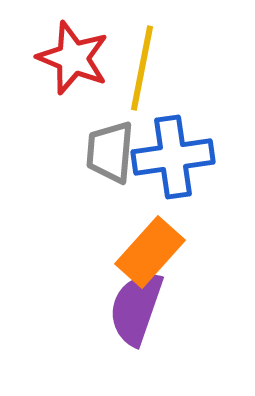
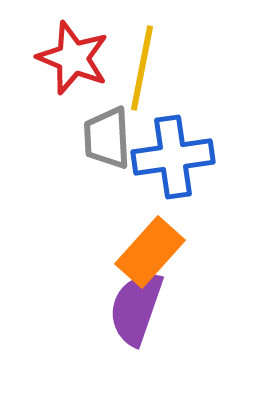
gray trapezoid: moved 3 px left, 14 px up; rotated 8 degrees counterclockwise
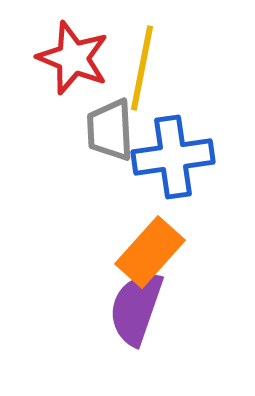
gray trapezoid: moved 3 px right, 8 px up
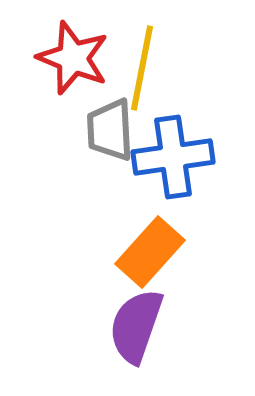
purple semicircle: moved 18 px down
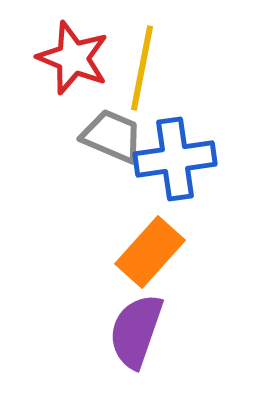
gray trapezoid: moved 2 px right, 6 px down; rotated 116 degrees clockwise
blue cross: moved 2 px right, 2 px down
purple semicircle: moved 5 px down
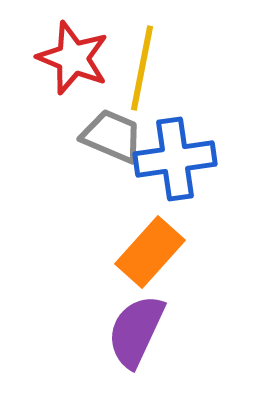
purple semicircle: rotated 6 degrees clockwise
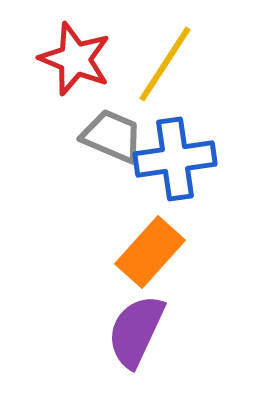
red star: moved 2 px right, 1 px down
yellow line: moved 23 px right, 4 px up; rotated 22 degrees clockwise
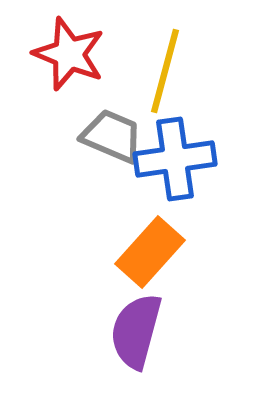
red star: moved 6 px left, 5 px up
yellow line: moved 7 px down; rotated 18 degrees counterclockwise
purple semicircle: rotated 10 degrees counterclockwise
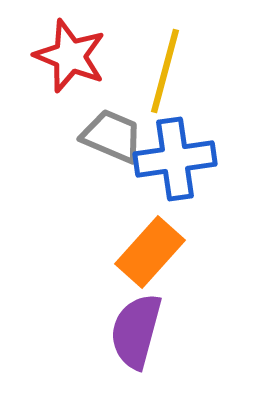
red star: moved 1 px right, 2 px down
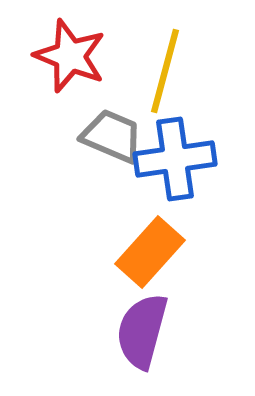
purple semicircle: moved 6 px right
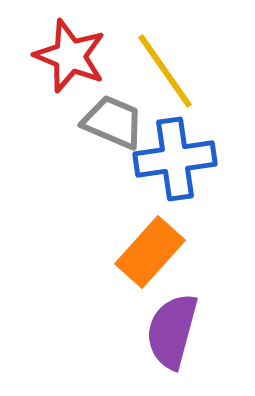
yellow line: rotated 50 degrees counterclockwise
gray trapezoid: moved 1 px right, 14 px up
purple semicircle: moved 30 px right
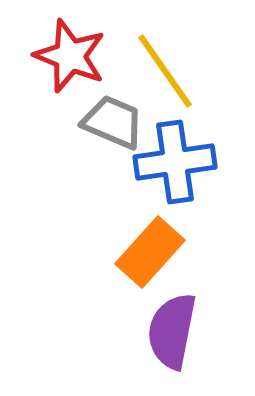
blue cross: moved 3 px down
purple semicircle: rotated 4 degrees counterclockwise
